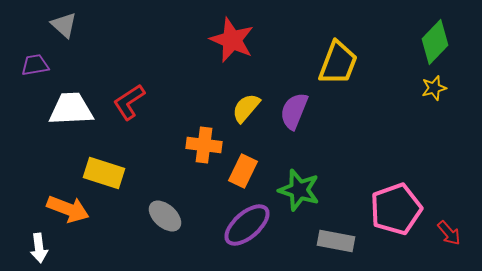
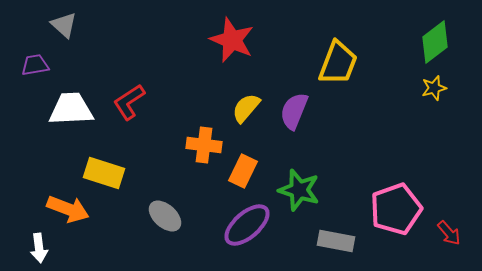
green diamond: rotated 9 degrees clockwise
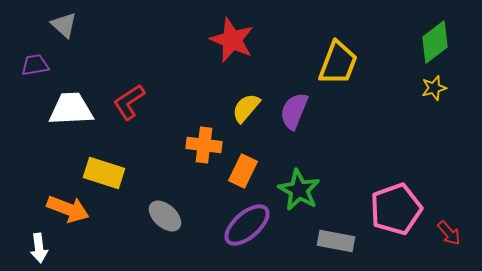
green star: rotated 12 degrees clockwise
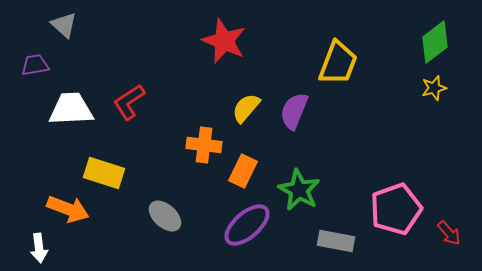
red star: moved 8 px left, 1 px down
